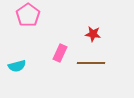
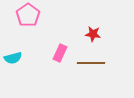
cyan semicircle: moved 4 px left, 8 px up
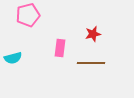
pink pentagon: rotated 20 degrees clockwise
red star: rotated 21 degrees counterclockwise
pink rectangle: moved 5 px up; rotated 18 degrees counterclockwise
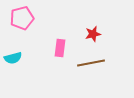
pink pentagon: moved 6 px left, 3 px down
brown line: rotated 12 degrees counterclockwise
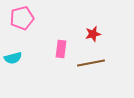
pink rectangle: moved 1 px right, 1 px down
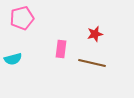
red star: moved 2 px right
cyan semicircle: moved 1 px down
brown line: moved 1 px right; rotated 24 degrees clockwise
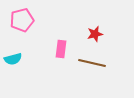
pink pentagon: moved 2 px down
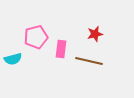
pink pentagon: moved 14 px right, 17 px down
brown line: moved 3 px left, 2 px up
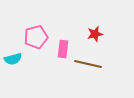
pink rectangle: moved 2 px right
brown line: moved 1 px left, 3 px down
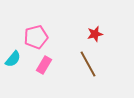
pink rectangle: moved 19 px left, 16 px down; rotated 24 degrees clockwise
cyan semicircle: rotated 36 degrees counterclockwise
brown line: rotated 48 degrees clockwise
